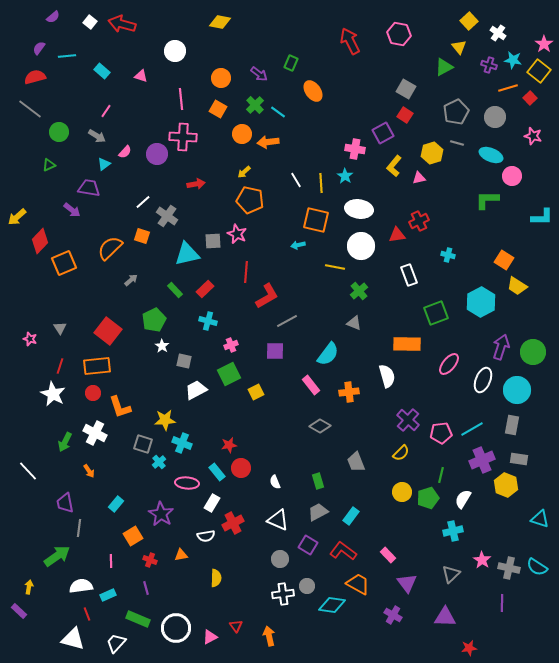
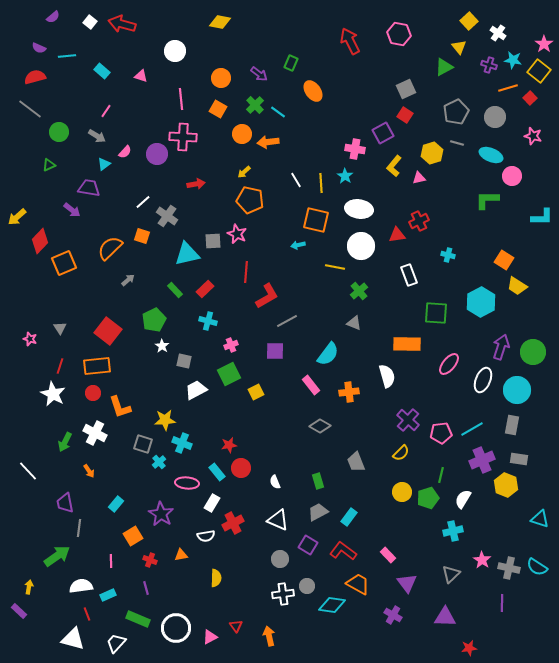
purple semicircle at (39, 48): rotated 104 degrees counterclockwise
gray square at (406, 89): rotated 36 degrees clockwise
gray arrow at (131, 280): moved 3 px left
green square at (436, 313): rotated 25 degrees clockwise
cyan rectangle at (351, 516): moved 2 px left, 1 px down
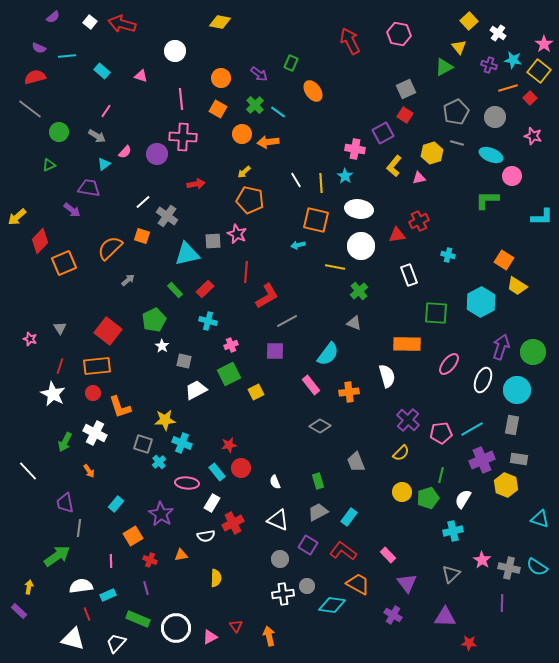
red star at (469, 648): moved 5 px up; rotated 14 degrees clockwise
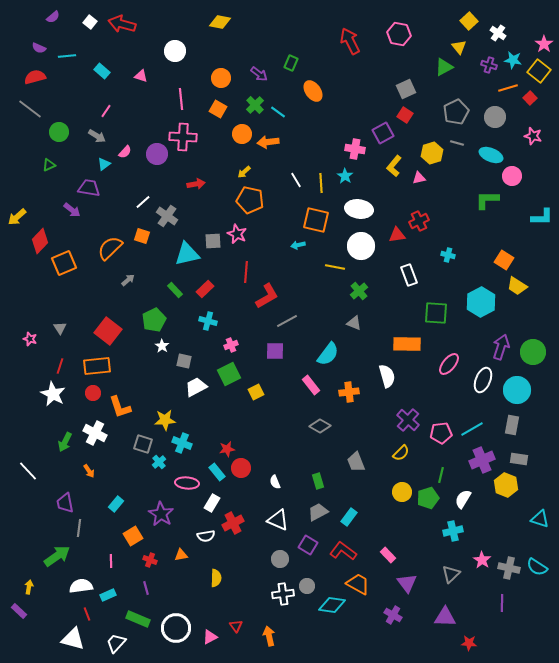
white trapezoid at (196, 390): moved 3 px up
red star at (229, 445): moved 2 px left, 4 px down
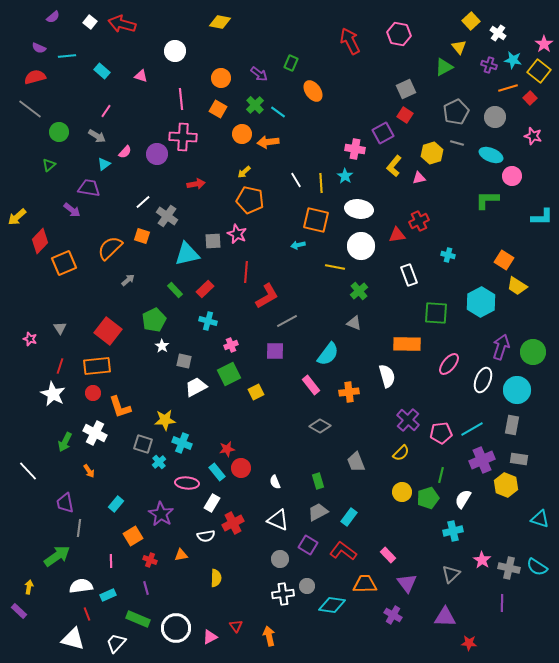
yellow square at (469, 21): moved 2 px right
green triangle at (49, 165): rotated 16 degrees counterclockwise
orange trapezoid at (358, 584): moved 7 px right; rotated 30 degrees counterclockwise
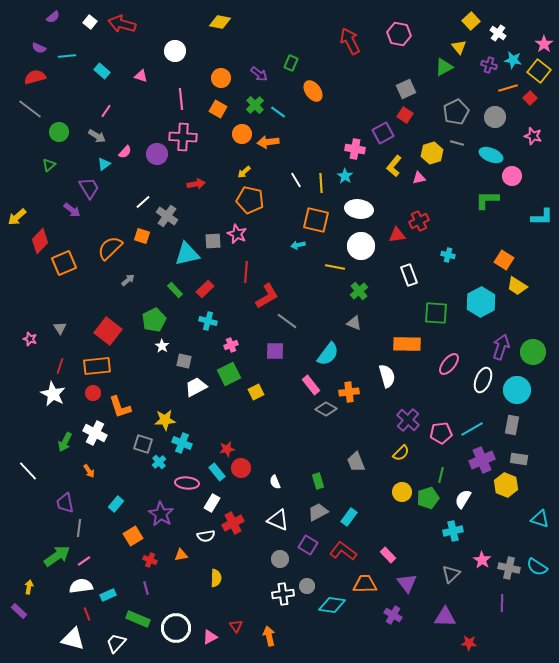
purple trapezoid at (89, 188): rotated 50 degrees clockwise
gray line at (287, 321): rotated 65 degrees clockwise
gray diamond at (320, 426): moved 6 px right, 17 px up
pink line at (111, 561): moved 27 px left; rotated 56 degrees clockwise
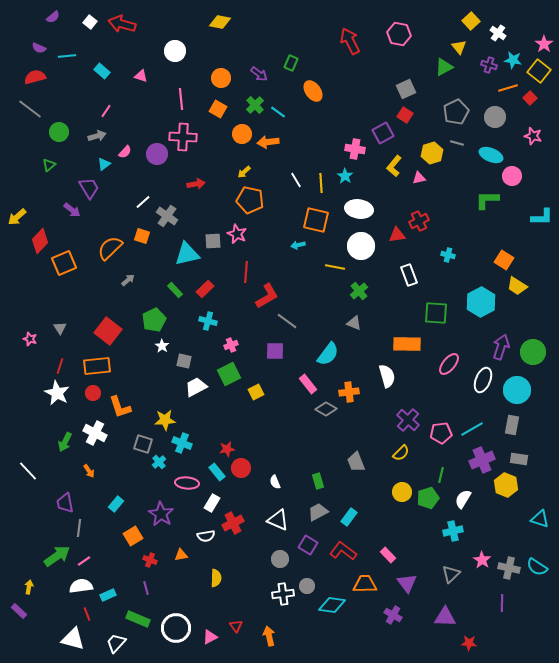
gray arrow at (97, 136): rotated 48 degrees counterclockwise
pink rectangle at (311, 385): moved 3 px left, 1 px up
white star at (53, 394): moved 4 px right, 1 px up
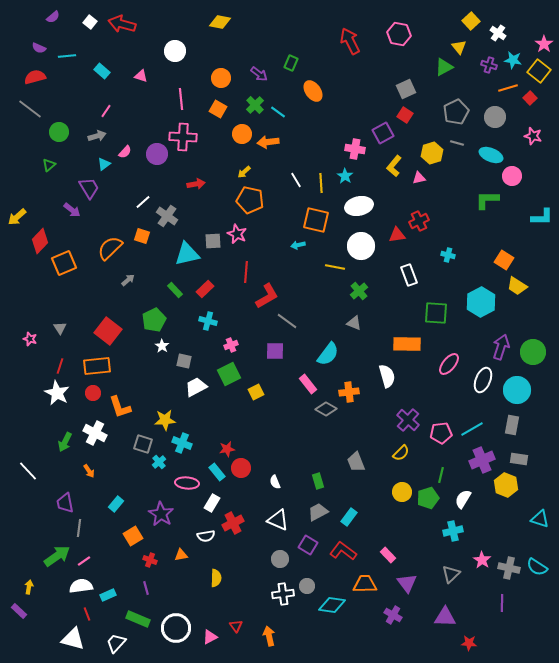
white ellipse at (359, 209): moved 3 px up; rotated 20 degrees counterclockwise
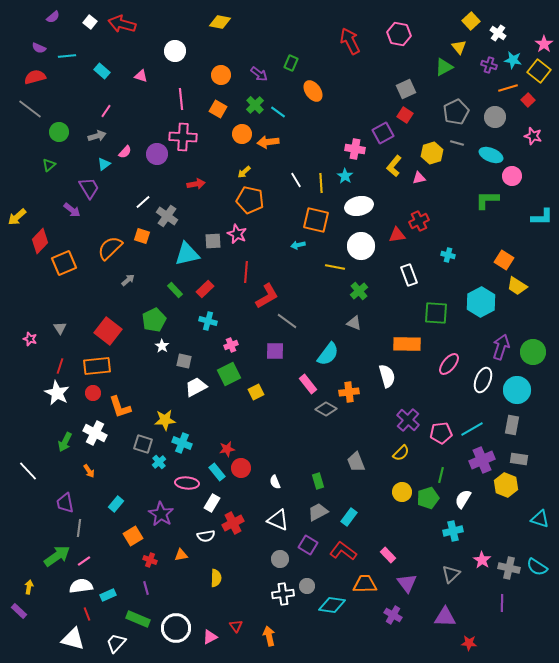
orange circle at (221, 78): moved 3 px up
red square at (530, 98): moved 2 px left, 2 px down
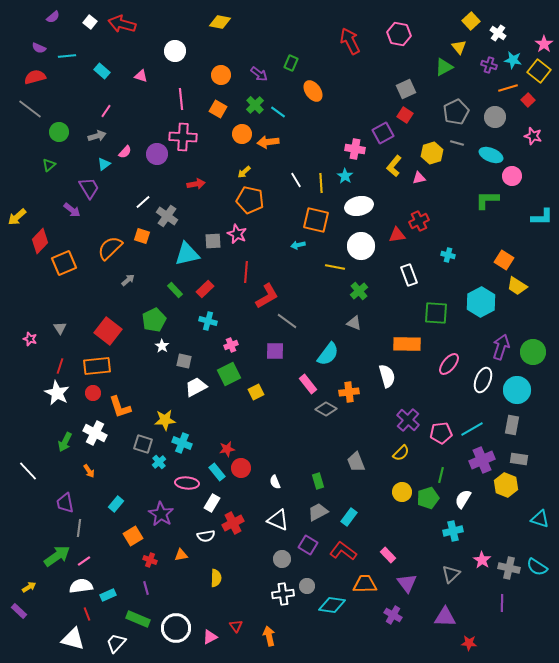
gray circle at (280, 559): moved 2 px right
yellow arrow at (29, 587): rotated 48 degrees clockwise
